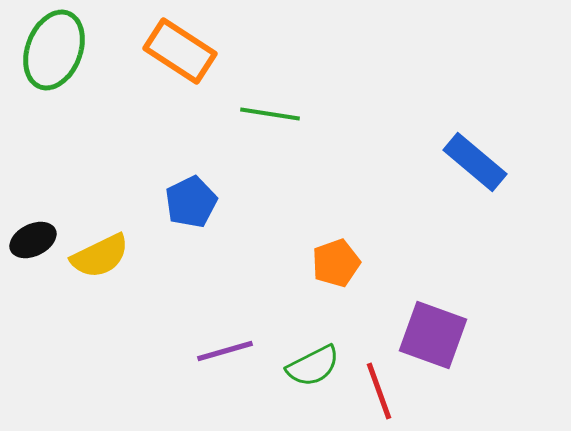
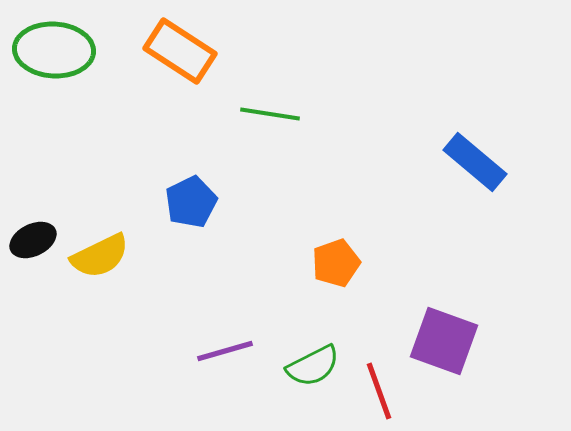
green ellipse: rotated 72 degrees clockwise
purple square: moved 11 px right, 6 px down
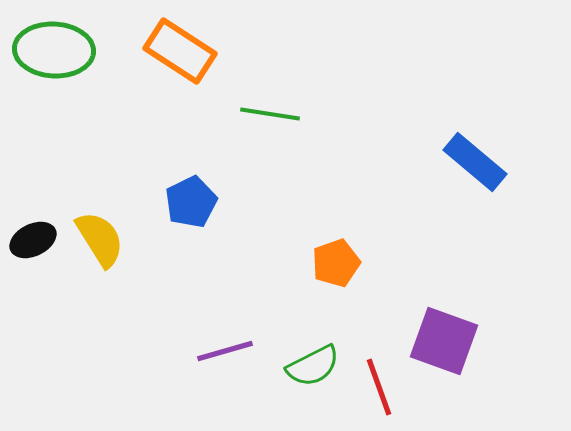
yellow semicircle: moved 17 px up; rotated 96 degrees counterclockwise
red line: moved 4 px up
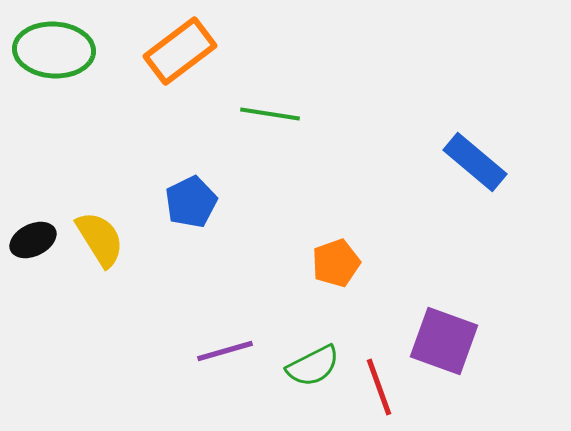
orange rectangle: rotated 70 degrees counterclockwise
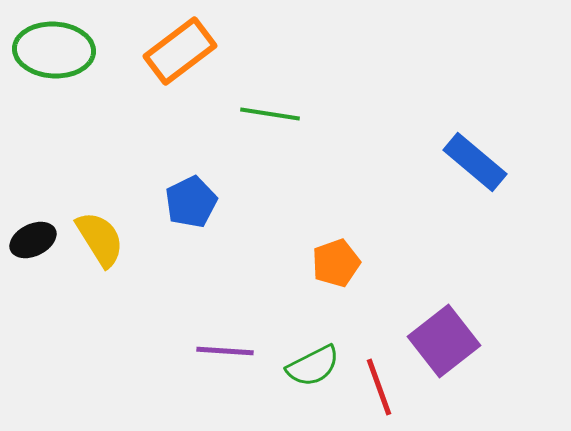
purple square: rotated 32 degrees clockwise
purple line: rotated 20 degrees clockwise
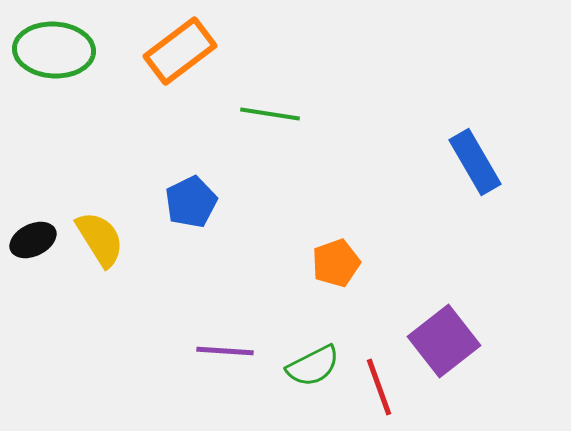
blue rectangle: rotated 20 degrees clockwise
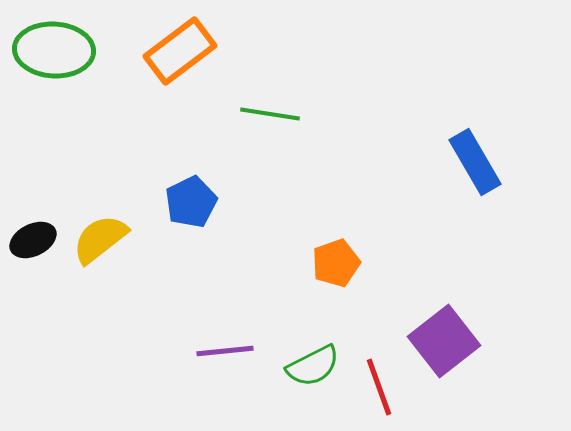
yellow semicircle: rotated 96 degrees counterclockwise
purple line: rotated 10 degrees counterclockwise
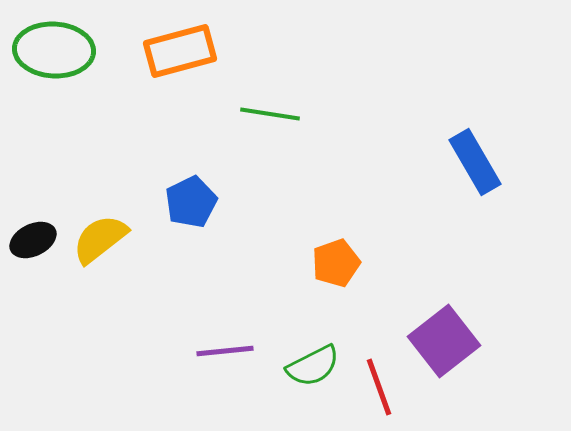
orange rectangle: rotated 22 degrees clockwise
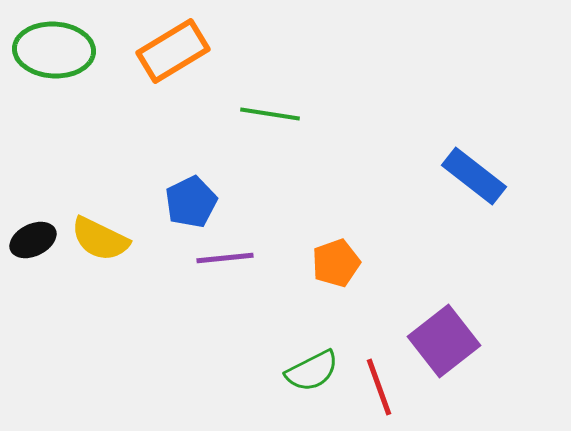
orange rectangle: moved 7 px left; rotated 16 degrees counterclockwise
blue rectangle: moved 1 px left, 14 px down; rotated 22 degrees counterclockwise
yellow semicircle: rotated 116 degrees counterclockwise
purple line: moved 93 px up
green semicircle: moved 1 px left, 5 px down
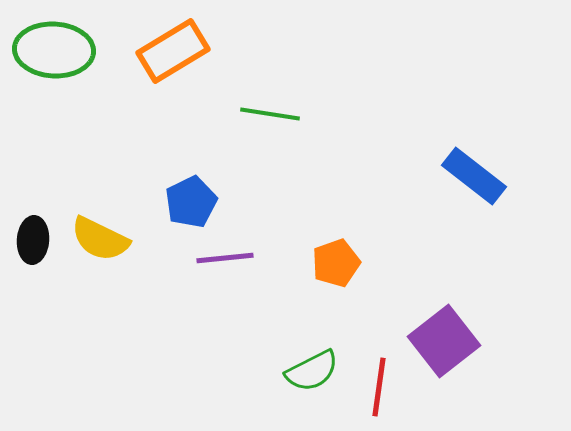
black ellipse: rotated 60 degrees counterclockwise
red line: rotated 28 degrees clockwise
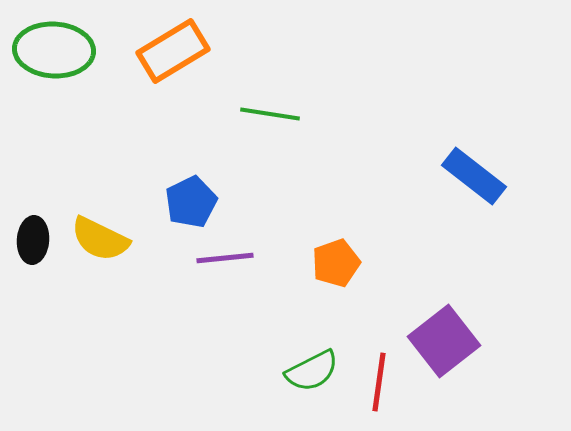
red line: moved 5 px up
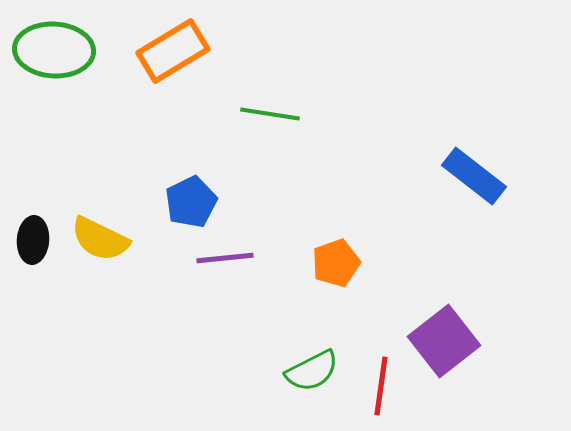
red line: moved 2 px right, 4 px down
